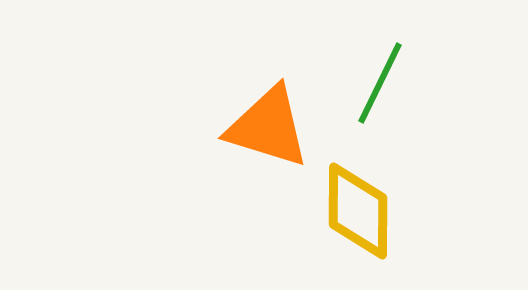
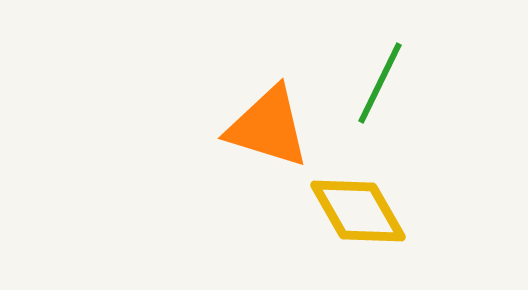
yellow diamond: rotated 30 degrees counterclockwise
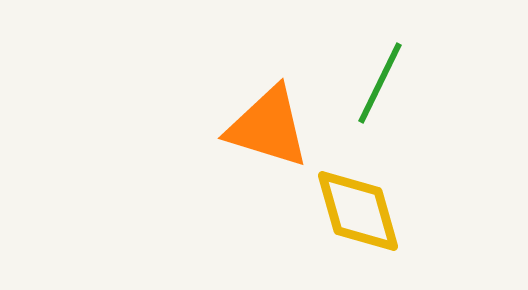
yellow diamond: rotated 14 degrees clockwise
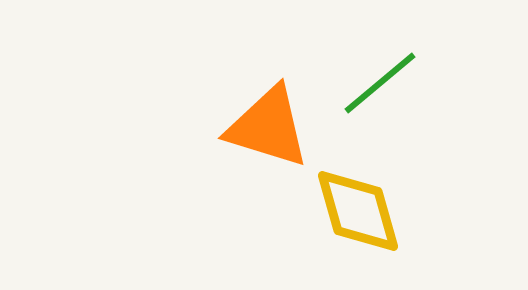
green line: rotated 24 degrees clockwise
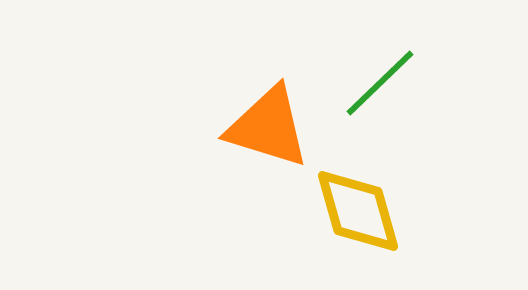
green line: rotated 4 degrees counterclockwise
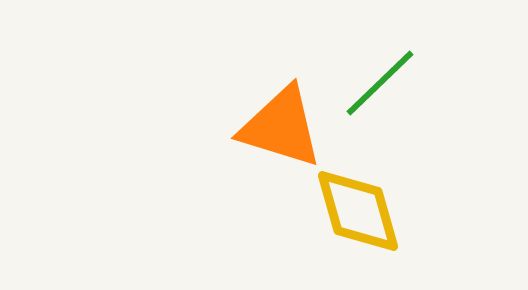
orange triangle: moved 13 px right
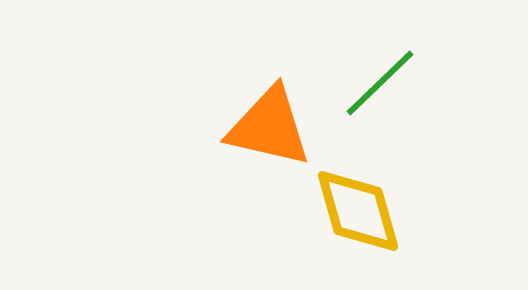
orange triangle: moved 12 px left; rotated 4 degrees counterclockwise
